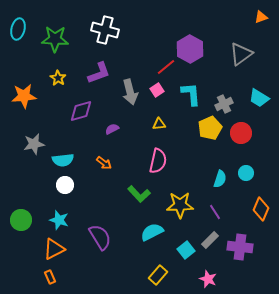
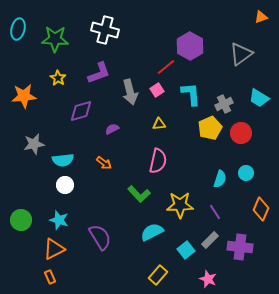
purple hexagon at (190, 49): moved 3 px up
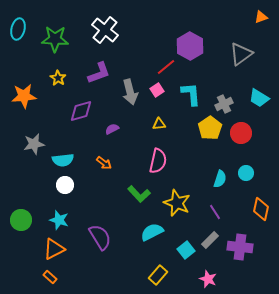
white cross at (105, 30): rotated 24 degrees clockwise
yellow pentagon at (210, 128): rotated 10 degrees counterclockwise
yellow star at (180, 205): moved 3 px left, 2 px up; rotated 24 degrees clockwise
orange diamond at (261, 209): rotated 10 degrees counterclockwise
orange rectangle at (50, 277): rotated 24 degrees counterclockwise
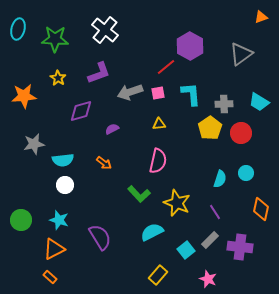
pink square at (157, 90): moved 1 px right, 3 px down; rotated 24 degrees clockwise
gray arrow at (130, 92): rotated 85 degrees clockwise
cyan trapezoid at (259, 98): moved 4 px down
gray cross at (224, 104): rotated 24 degrees clockwise
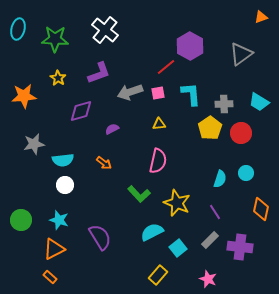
cyan square at (186, 250): moved 8 px left, 2 px up
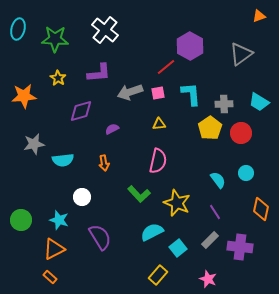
orange triangle at (261, 17): moved 2 px left, 1 px up
purple L-shape at (99, 73): rotated 15 degrees clockwise
orange arrow at (104, 163): rotated 42 degrees clockwise
cyan semicircle at (220, 179): moved 2 px left, 1 px down; rotated 54 degrees counterclockwise
white circle at (65, 185): moved 17 px right, 12 px down
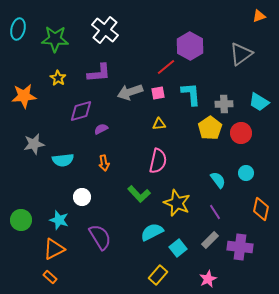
purple semicircle at (112, 129): moved 11 px left
pink star at (208, 279): rotated 24 degrees clockwise
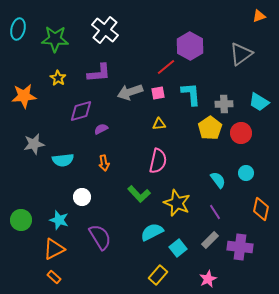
orange rectangle at (50, 277): moved 4 px right
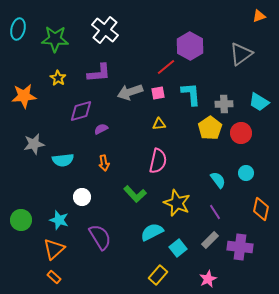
green L-shape at (139, 194): moved 4 px left
orange triangle at (54, 249): rotated 15 degrees counterclockwise
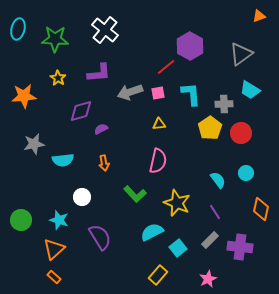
cyan trapezoid at (259, 102): moved 9 px left, 12 px up
